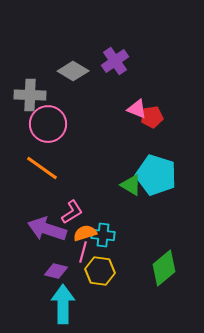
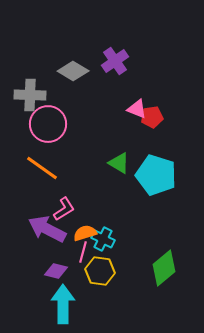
green triangle: moved 12 px left, 22 px up
pink L-shape: moved 8 px left, 3 px up
purple arrow: rotated 9 degrees clockwise
cyan cross: moved 4 px down; rotated 20 degrees clockwise
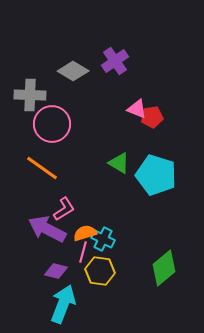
pink circle: moved 4 px right
cyan arrow: rotated 21 degrees clockwise
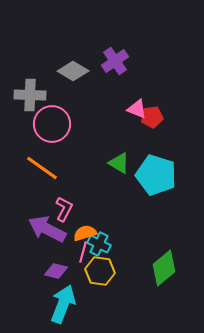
pink L-shape: rotated 30 degrees counterclockwise
cyan cross: moved 4 px left, 5 px down
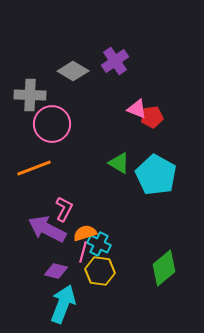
orange line: moved 8 px left; rotated 56 degrees counterclockwise
cyan pentagon: rotated 12 degrees clockwise
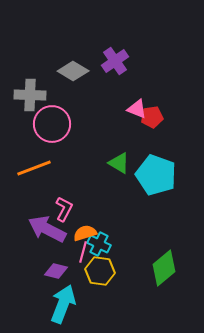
cyan pentagon: rotated 9 degrees counterclockwise
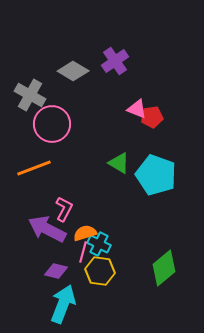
gray cross: rotated 28 degrees clockwise
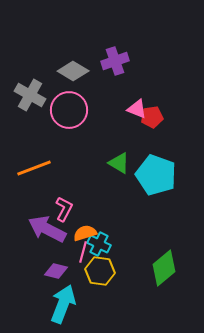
purple cross: rotated 16 degrees clockwise
pink circle: moved 17 px right, 14 px up
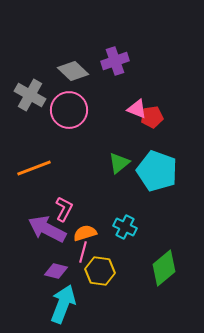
gray diamond: rotated 12 degrees clockwise
green triangle: rotated 50 degrees clockwise
cyan pentagon: moved 1 px right, 4 px up
cyan cross: moved 26 px right, 17 px up
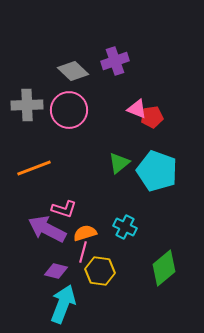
gray cross: moved 3 px left, 10 px down; rotated 32 degrees counterclockwise
pink L-shape: rotated 80 degrees clockwise
